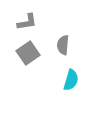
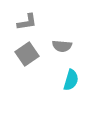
gray semicircle: moved 1 px left, 1 px down; rotated 90 degrees counterclockwise
gray square: moved 1 px left, 1 px down
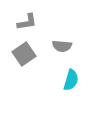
gray square: moved 3 px left
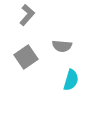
gray L-shape: moved 7 px up; rotated 40 degrees counterclockwise
gray square: moved 2 px right, 3 px down
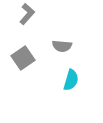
gray L-shape: moved 1 px up
gray square: moved 3 px left, 1 px down
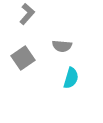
cyan semicircle: moved 2 px up
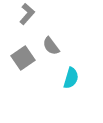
gray semicircle: moved 11 px left; rotated 48 degrees clockwise
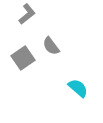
gray L-shape: rotated 10 degrees clockwise
cyan semicircle: moved 7 px right, 10 px down; rotated 65 degrees counterclockwise
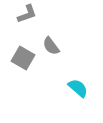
gray L-shape: rotated 20 degrees clockwise
gray square: rotated 25 degrees counterclockwise
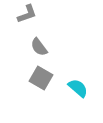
gray semicircle: moved 12 px left, 1 px down
gray square: moved 18 px right, 20 px down
